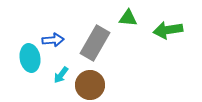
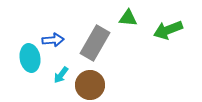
green arrow: rotated 12 degrees counterclockwise
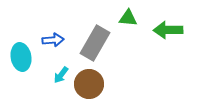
green arrow: rotated 20 degrees clockwise
cyan ellipse: moved 9 px left, 1 px up
brown circle: moved 1 px left, 1 px up
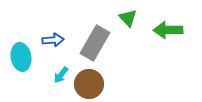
green triangle: rotated 42 degrees clockwise
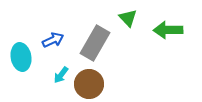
blue arrow: rotated 20 degrees counterclockwise
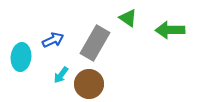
green triangle: rotated 12 degrees counterclockwise
green arrow: moved 2 px right
cyan ellipse: rotated 16 degrees clockwise
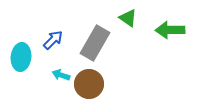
blue arrow: rotated 20 degrees counterclockwise
cyan arrow: rotated 72 degrees clockwise
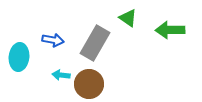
blue arrow: rotated 55 degrees clockwise
cyan ellipse: moved 2 px left
cyan arrow: rotated 12 degrees counterclockwise
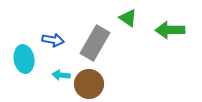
cyan ellipse: moved 5 px right, 2 px down; rotated 16 degrees counterclockwise
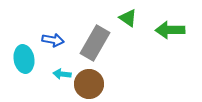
cyan arrow: moved 1 px right, 1 px up
